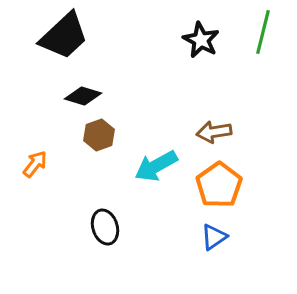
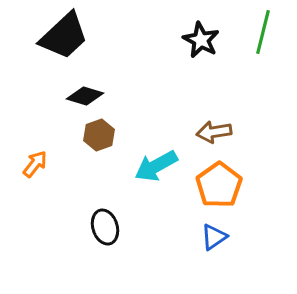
black diamond: moved 2 px right
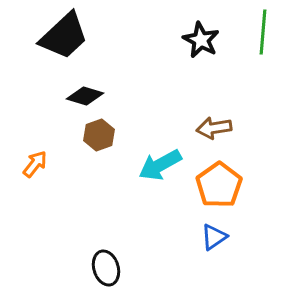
green line: rotated 9 degrees counterclockwise
brown arrow: moved 4 px up
cyan arrow: moved 4 px right, 1 px up
black ellipse: moved 1 px right, 41 px down
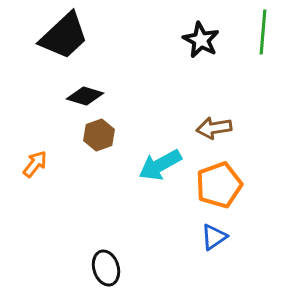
orange pentagon: rotated 15 degrees clockwise
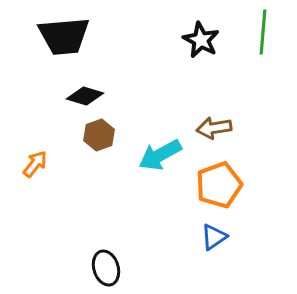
black trapezoid: rotated 38 degrees clockwise
cyan arrow: moved 10 px up
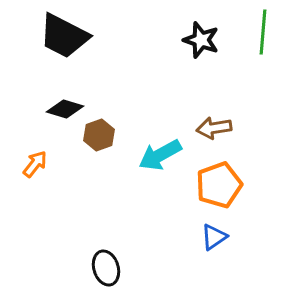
black trapezoid: rotated 32 degrees clockwise
black star: rotated 9 degrees counterclockwise
black diamond: moved 20 px left, 13 px down
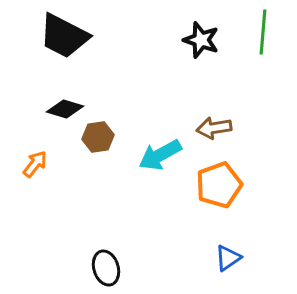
brown hexagon: moved 1 px left, 2 px down; rotated 12 degrees clockwise
blue triangle: moved 14 px right, 21 px down
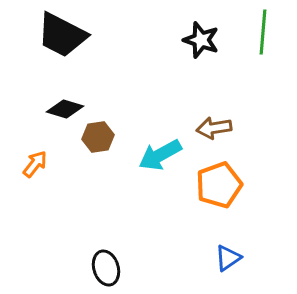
black trapezoid: moved 2 px left, 1 px up
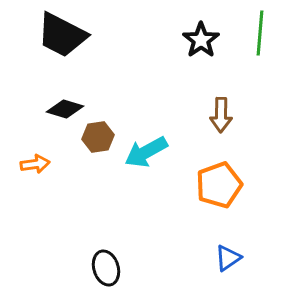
green line: moved 3 px left, 1 px down
black star: rotated 18 degrees clockwise
brown arrow: moved 7 px right, 13 px up; rotated 80 degrees counterclockwise
cyan arrow: moved 14 px left, 3 px up
orange arrow: rotated 44 degrees clockwise
